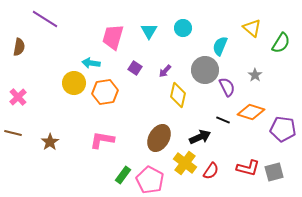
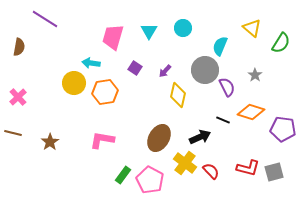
red semicircle: rotated 78 degrees counterclockwise
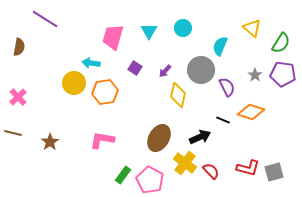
gray circle: moved 4 px left
purple pentagon: moved 55 px up
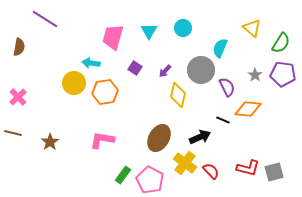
cyan semicircle: moved 2 px down
orange diamond: moved 3 px left, 3 px up; rotated 12 degrees counterclockwise
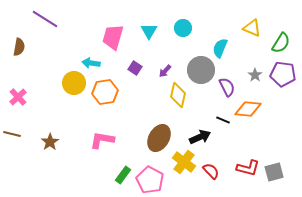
yellow triangle: rotated 18 degrees counterclockwise
brown line: moved 1 px left, 1 px down
yellow cross: moved 1 px left, 1 px up
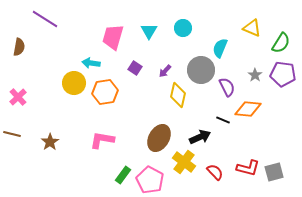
red semicircle: moved 4 px right, 1 px down
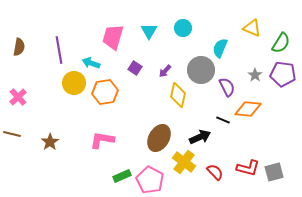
purple line: moved 14 px right, 31 px down; rotated 48 degrees clockwise
cyan arrow: rotated 12 degrees clockwise
green rectangle: moved 1 px left, 1 px down; rotated 30 degrees clockwise
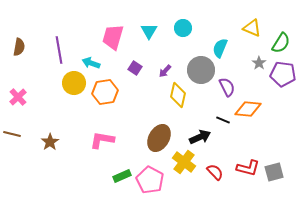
gray star: moved 4 px right, 12 px up
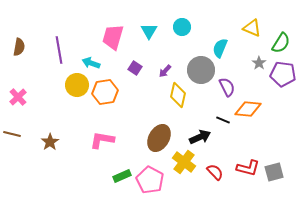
cyan circle: moved 1 px left, 1 px up
yellow circle: moved 3 px right, 2 px down
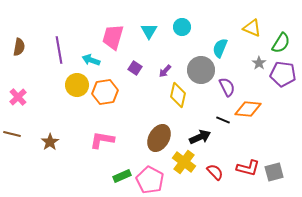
cyan arrow: moved 3 px up
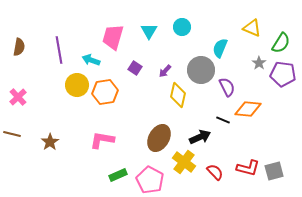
gray square: moved 1 px up
green rectangle: moved 4 px left, 1 px up
